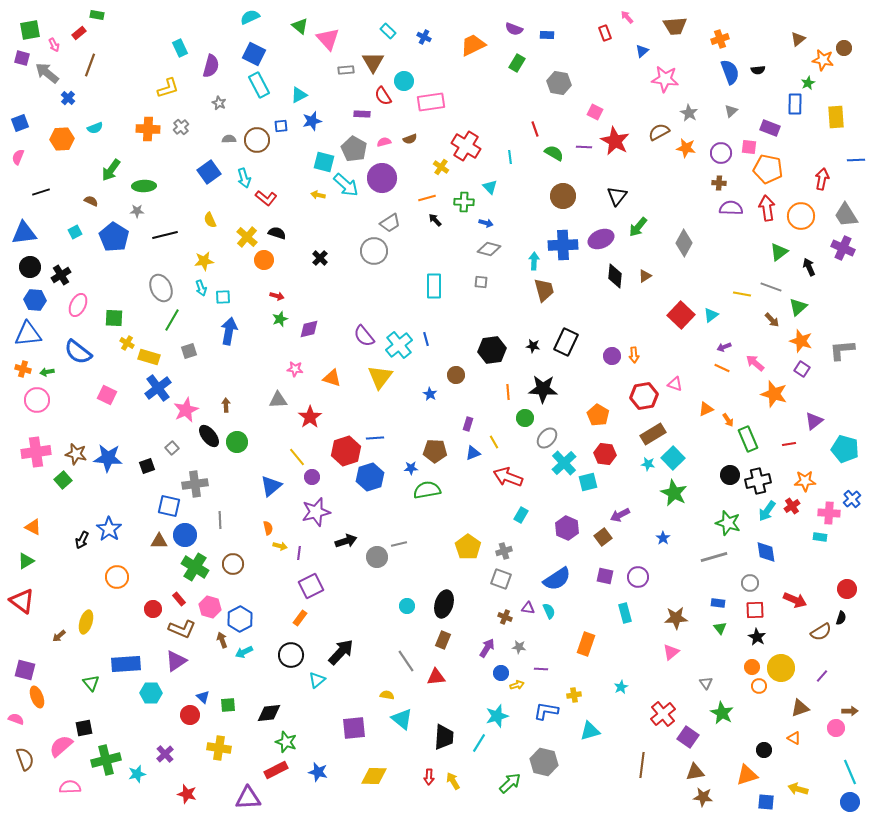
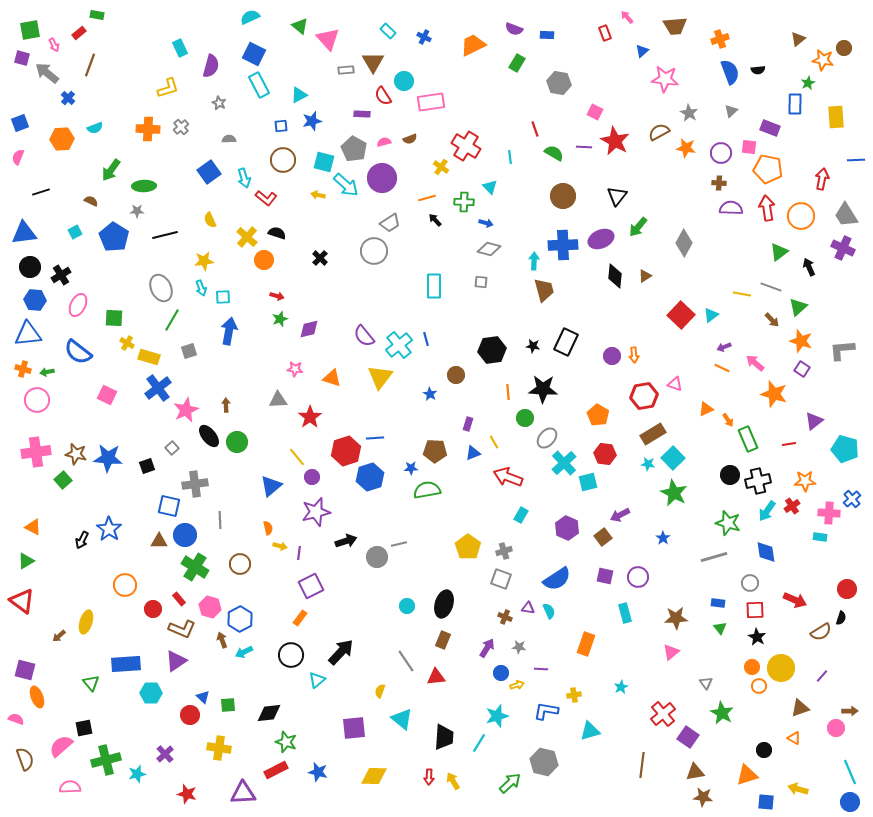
brown circle at (257, 140): moved 26 px right, 20 px down
brown circle at (233, 564): moved 7 px right
orange circle at (117, 577): moved 8 px right, 8 px down
yellow semicircle at (387, 695): moved 7 px left, 4 px up; rotated 80 degrees counterclockwise
purple triangle at (248, 798): moved 5 px left, 5 px up
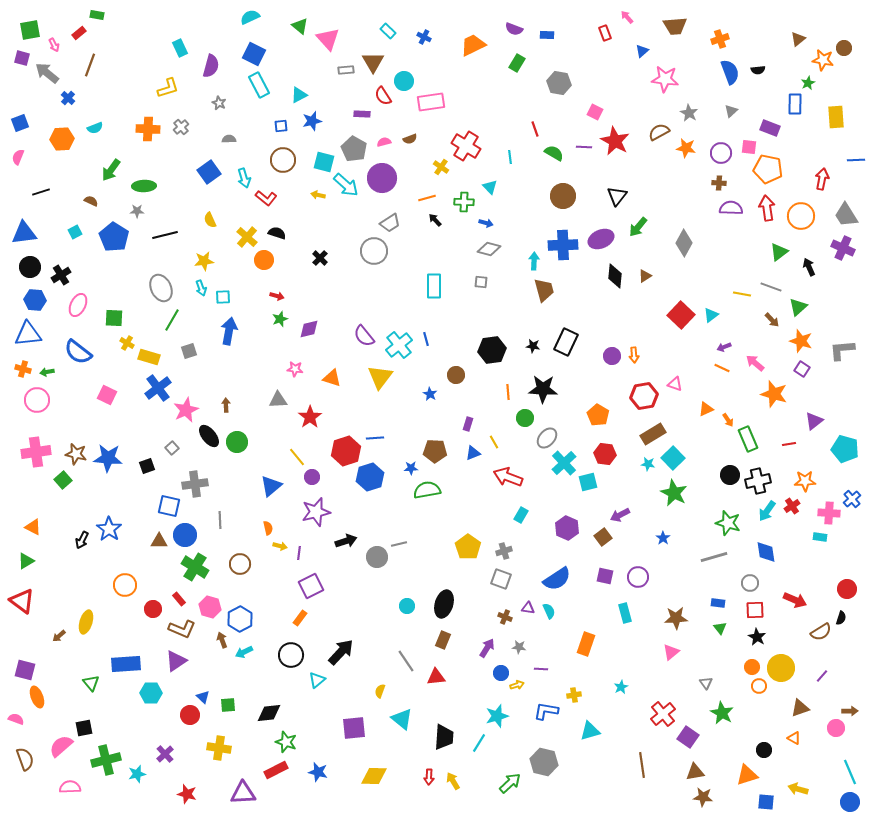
brown line at (642, 765): rotated 15 degrees counterclockwise
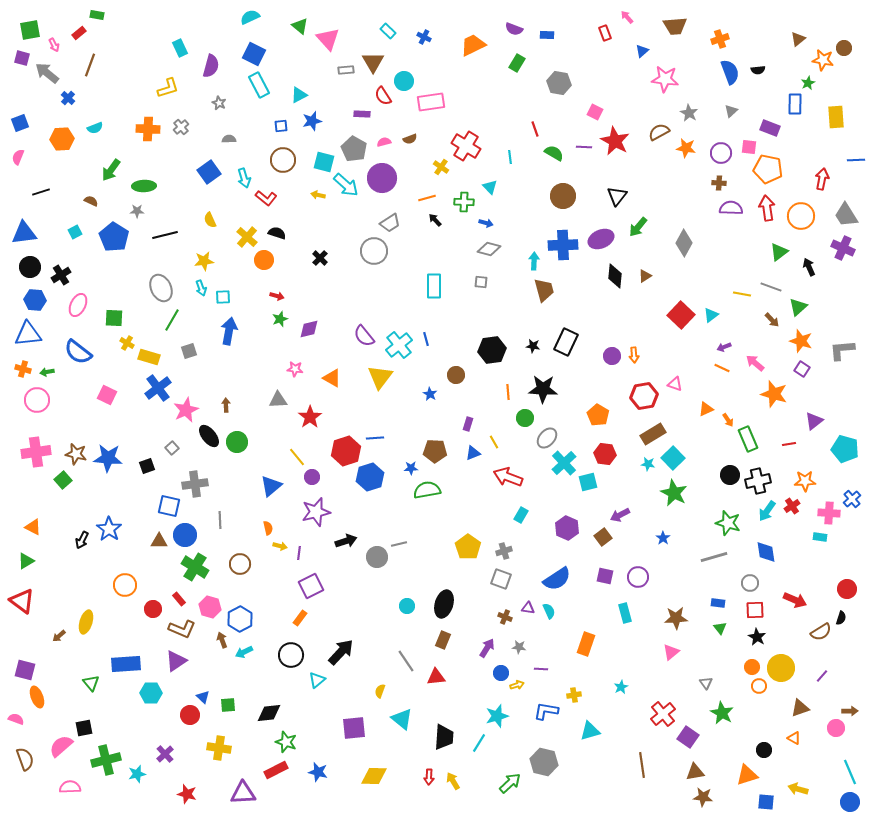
orange triangle at (332, 378): rotated 12 degrees clockwise
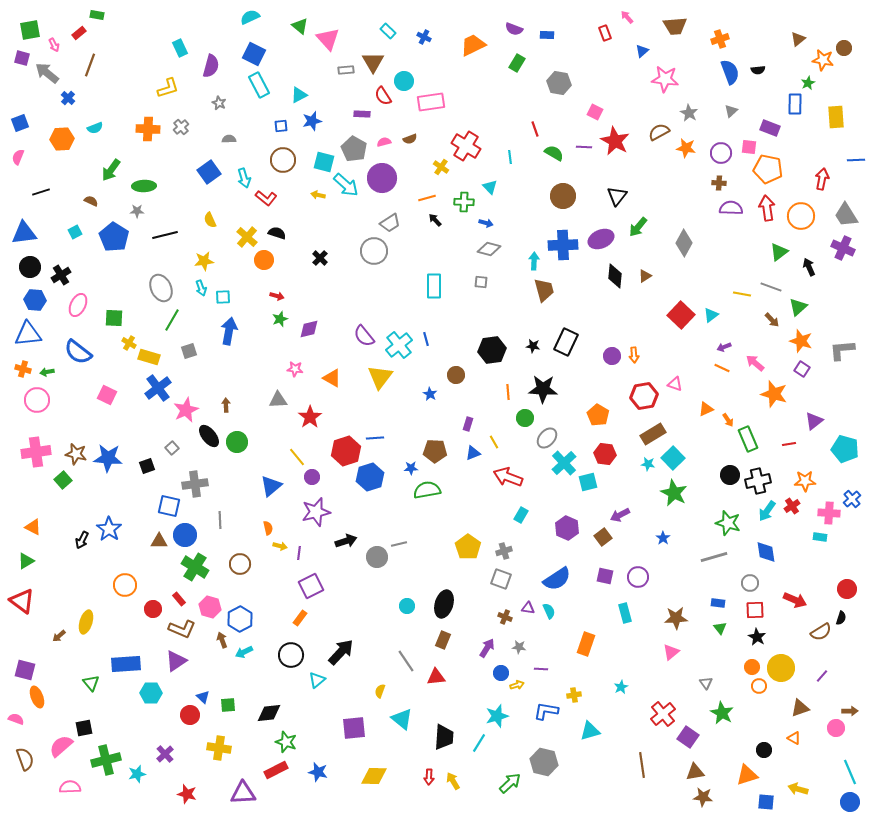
yellow cross at (127, 343): moved 2 px right
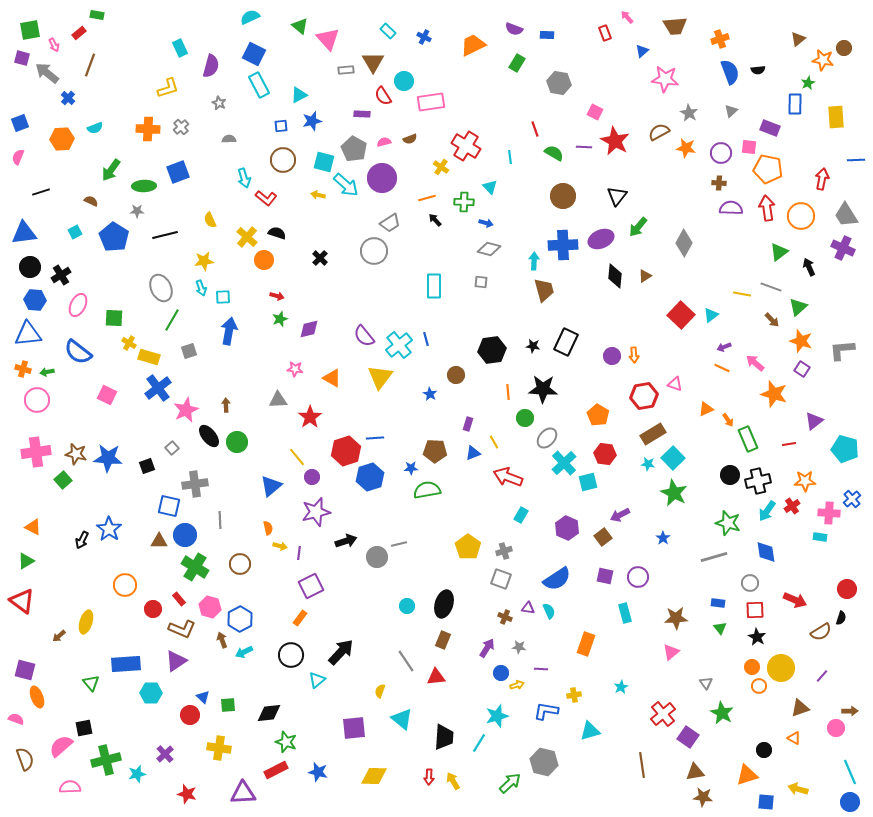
blue square at (209, 172): moved 31 px left; rotated 15 degrees clockwise
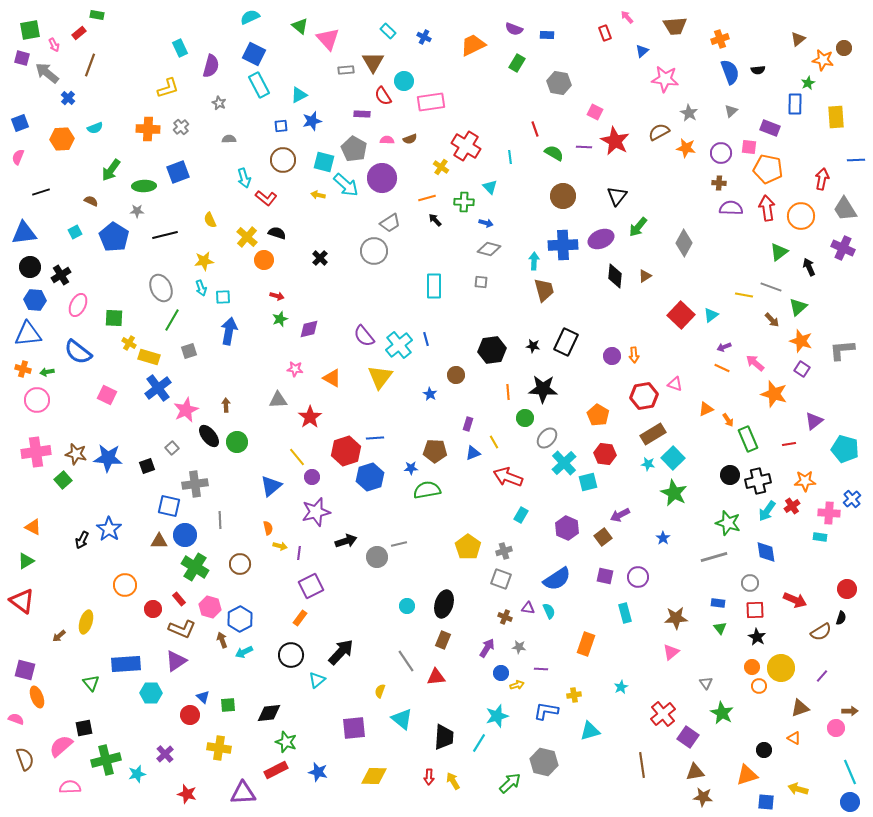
pink semicircle at (384, 142): moved 3 px right, 2 px up; rotated 16 degrees clockwise
gray trapezoid at (846, 215): moved 1 px left, 6 px up
yellow line at (742, 294): moved 2 px right, 1 px down
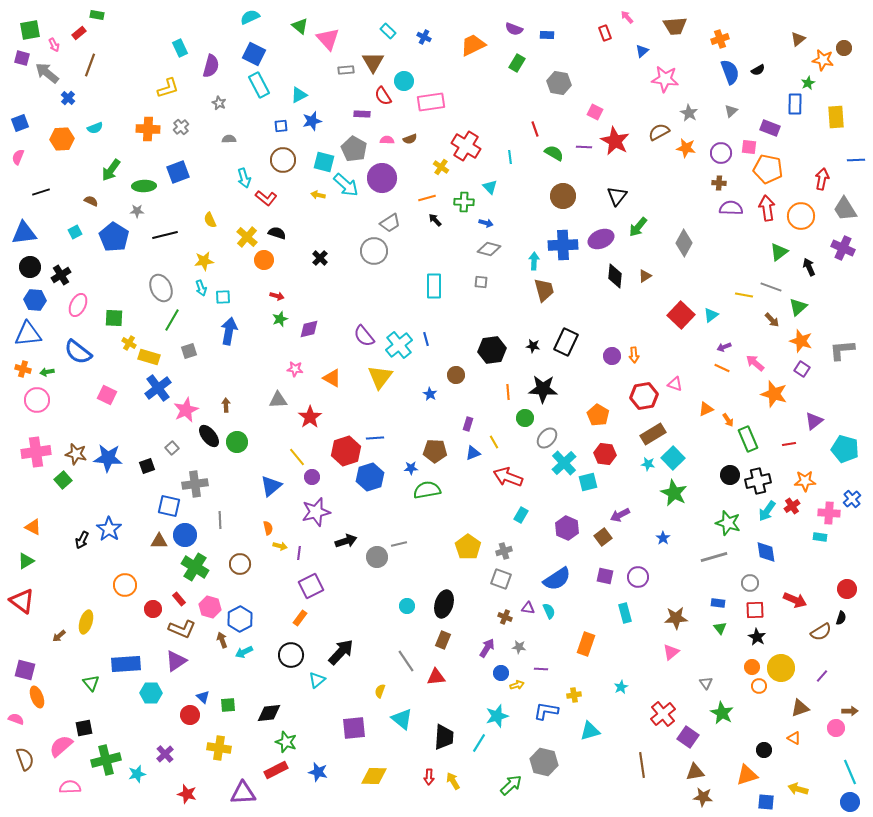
black semicircle at (758, 70): rotated 24 degrees counterclockwise
green arrow at (510, 783): moved 1 px right, 2 px down
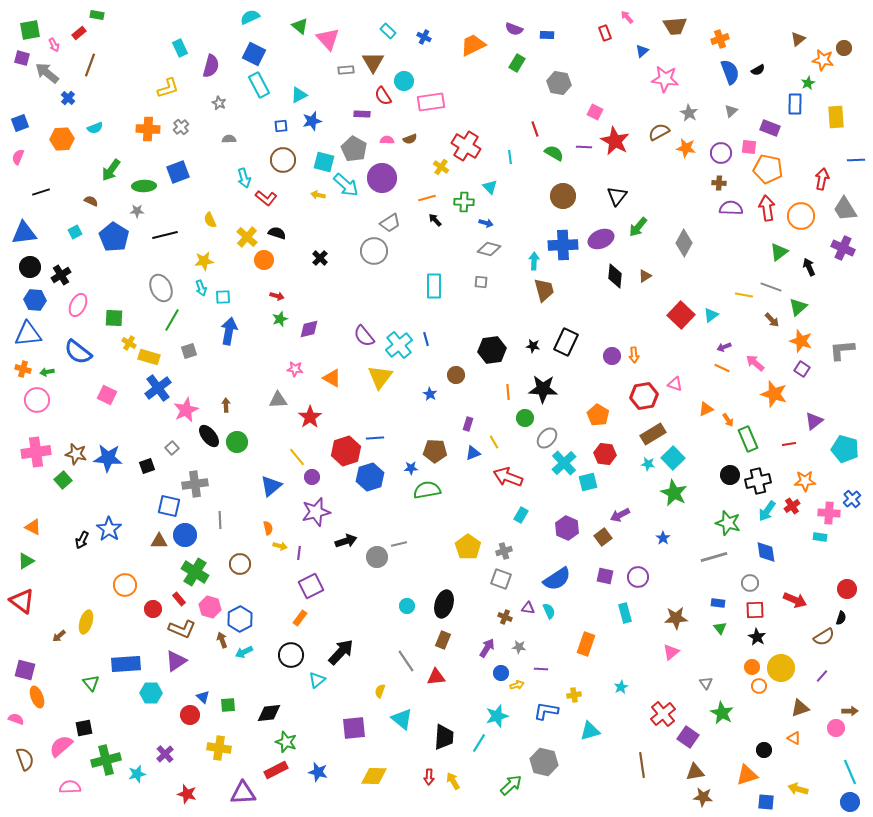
green cross at (195, 567): moved 5 px down
brown semicircle at (821, 632): moved 3 px right, 5 px down
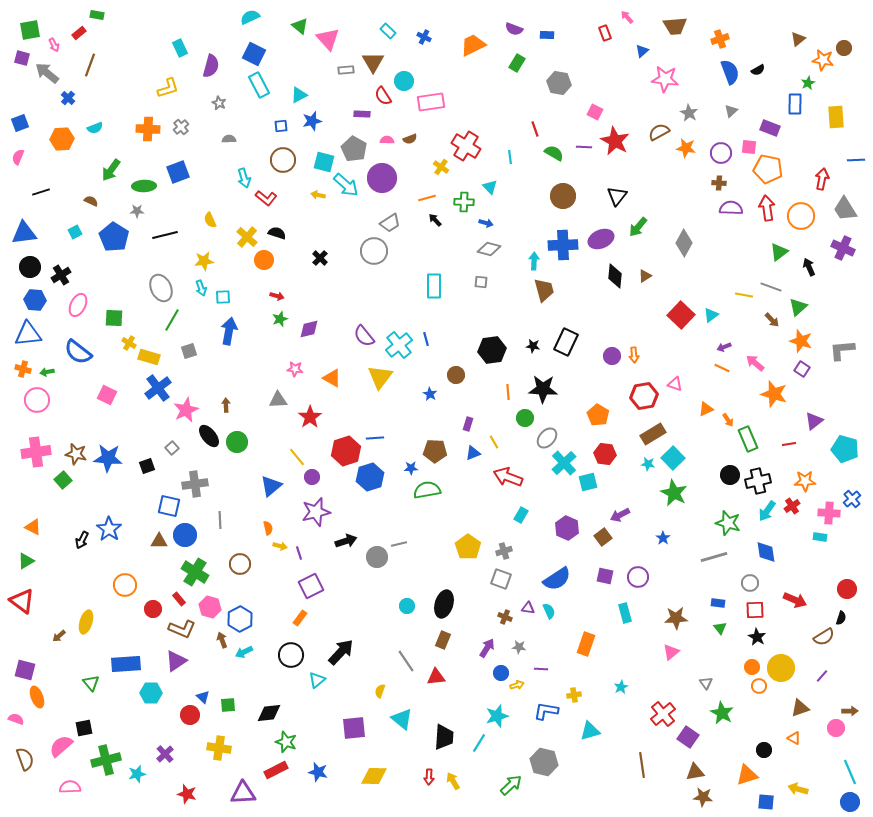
purple line at (299, 553): rotated 24 degrees counterclockwise
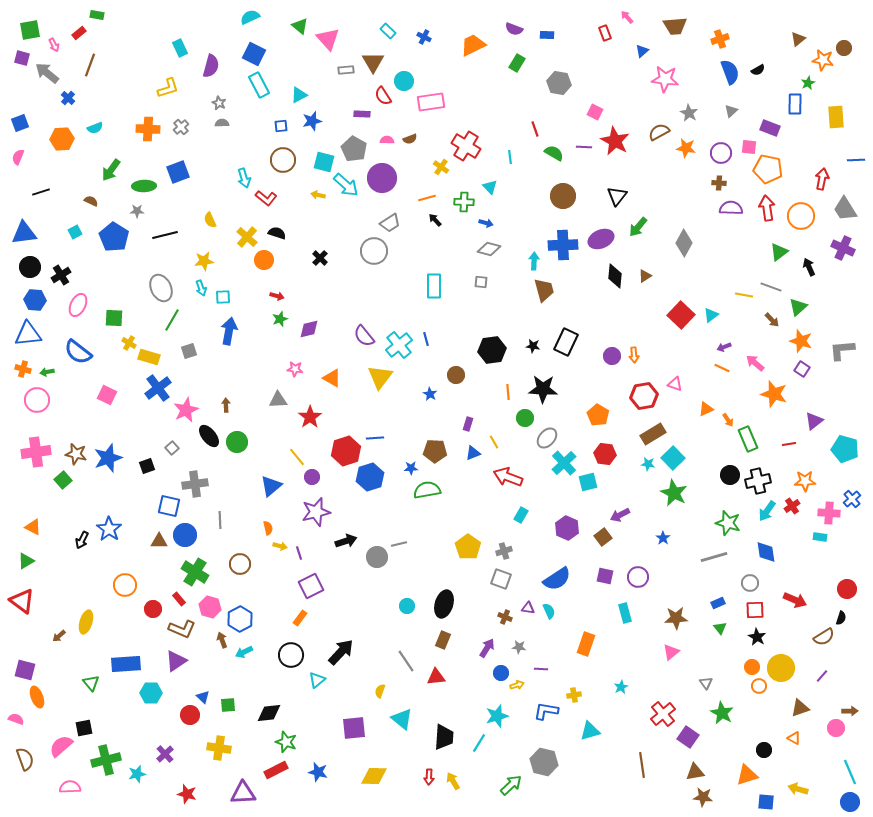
gray semicircle at (229, 139): moved 7 px left, 16 px up
blue star at (108, 458): rotated 24 degrees counterclockwise
blue rectangle at (718, 603): rotated 32 degrees counterclockwise
